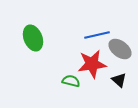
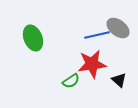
gray ellipse: moved 2 px left, 21 px up
green semicircle: rotated 132 degrees clockwise
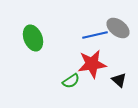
blue line: moved 2 px left
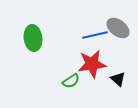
green ellipse: rotated 15 degrees clockwise
black triangle: moved 1 px left, 1 px up
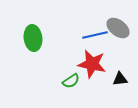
red star: rotated 20 degrees clockwise
black triangle: moved 2 px right; rotated 49 degrees counterclockwise
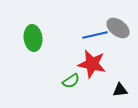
black triangle: moved 11 px down
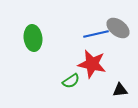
blue line: moved 1 px right, 1 px up
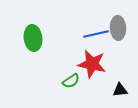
gray ellipse: rotated 50 degrees clockwise
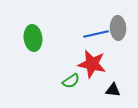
black triangle: moved 7 px left; rotated 14 degrees clockwise
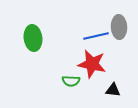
gray ellipse: moved 1 px right, 1 px up
blue line: moved 2 px down
green semicircle: rotated 36 degrees clockwise
